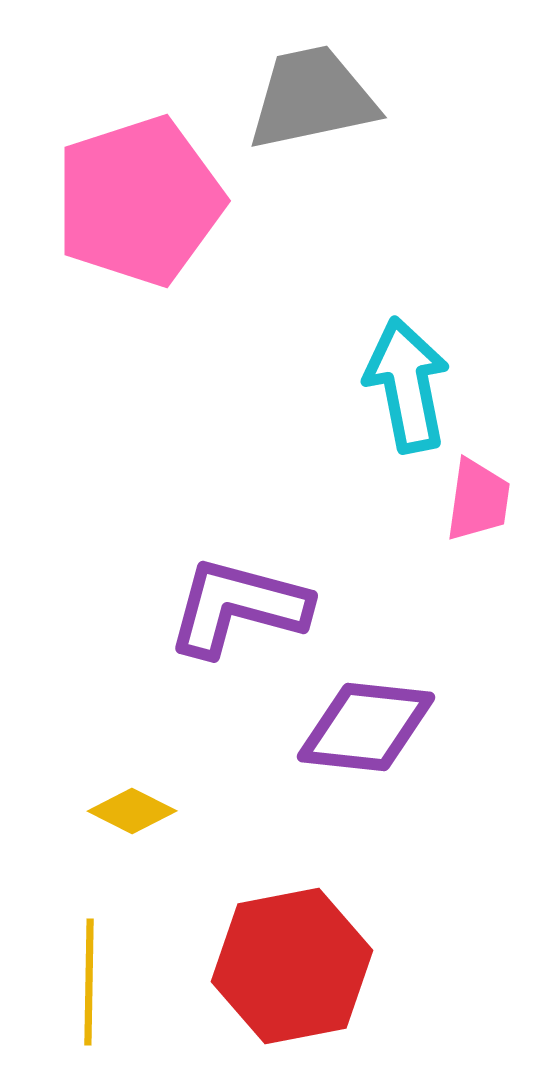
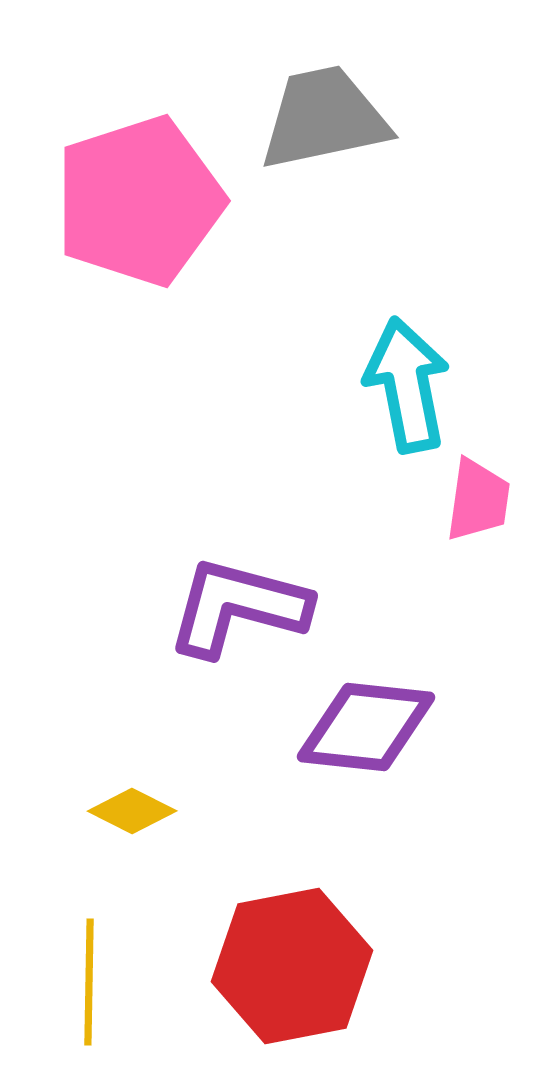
gray trapezoid: moved 12 px right, 20 px down
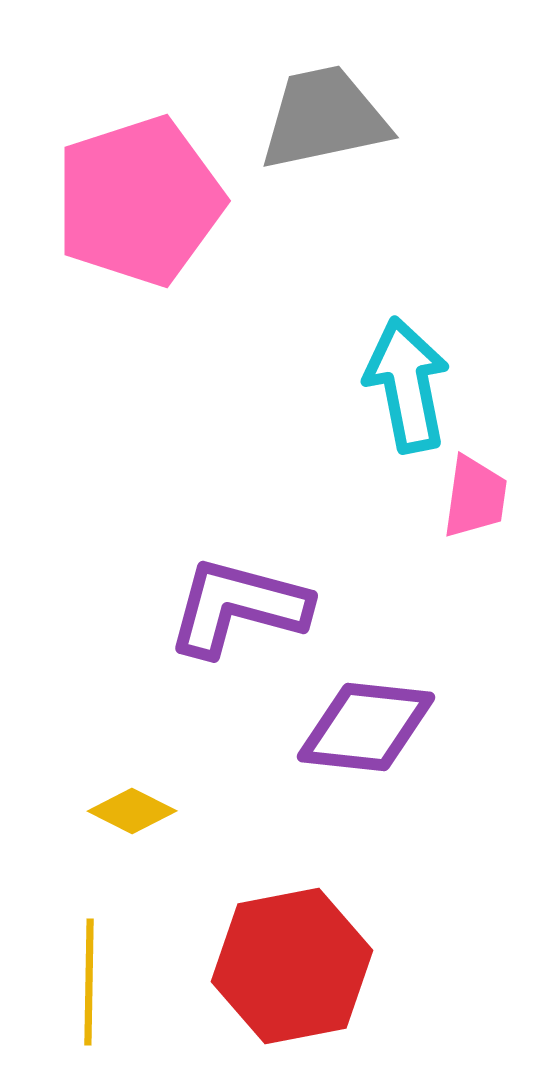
pink trapezoid: moved 3 px left, 3 px up
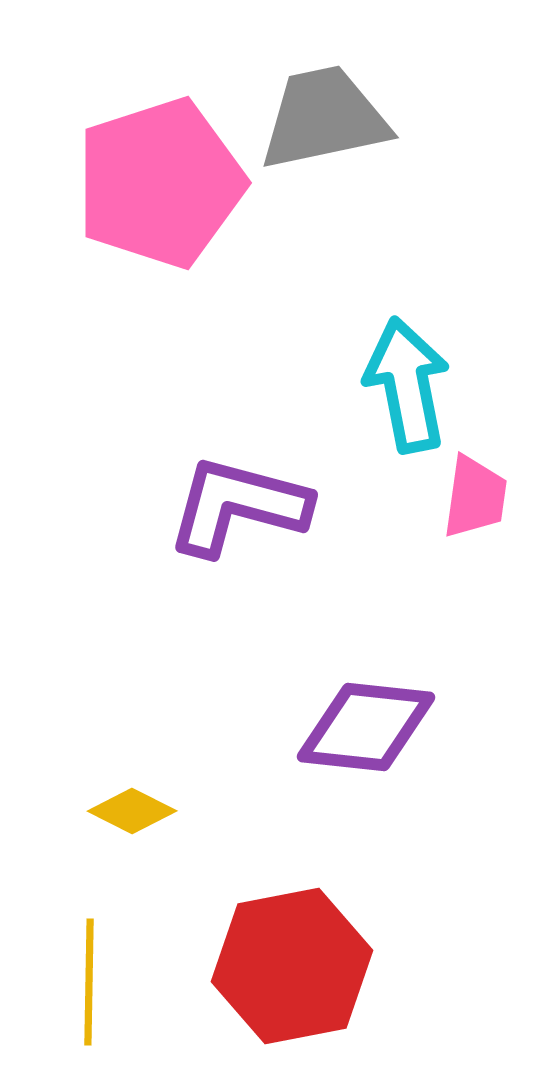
pink pentagon: moved 21 px right, 18 px up
purple L-shape: moved 101 px up
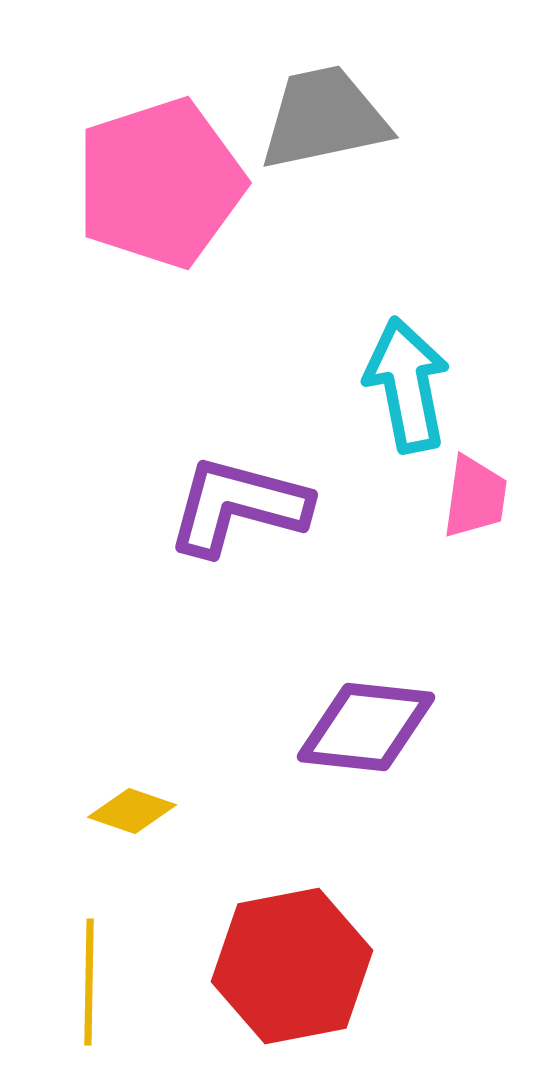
yellow diamond: rotated 8 degrees counterclockwise
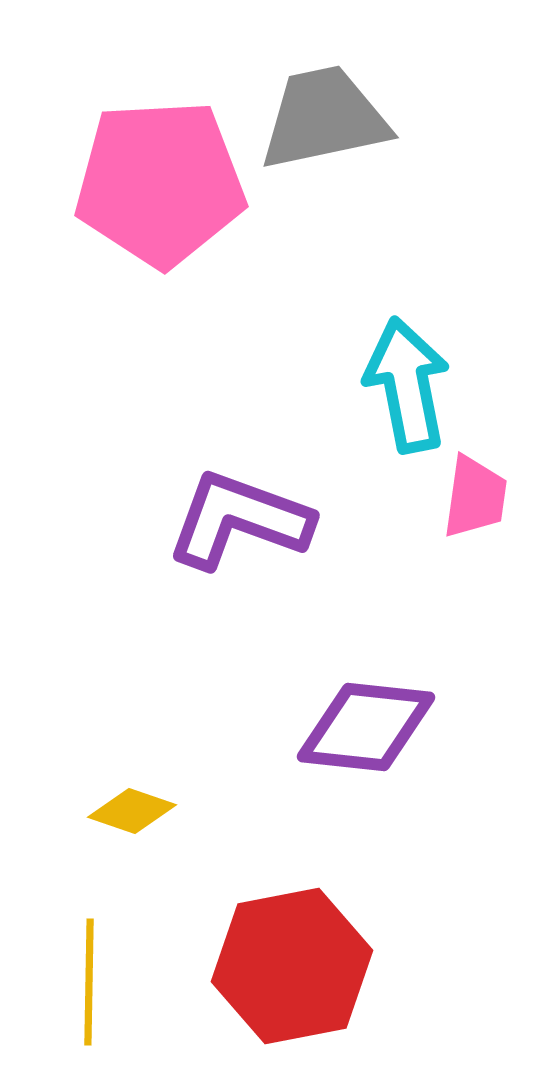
pink pentagon: rotated 15 degrees clockwise
purple L-shape: moved 1 px right, 14 px down; rotated 5 degrees clockwise
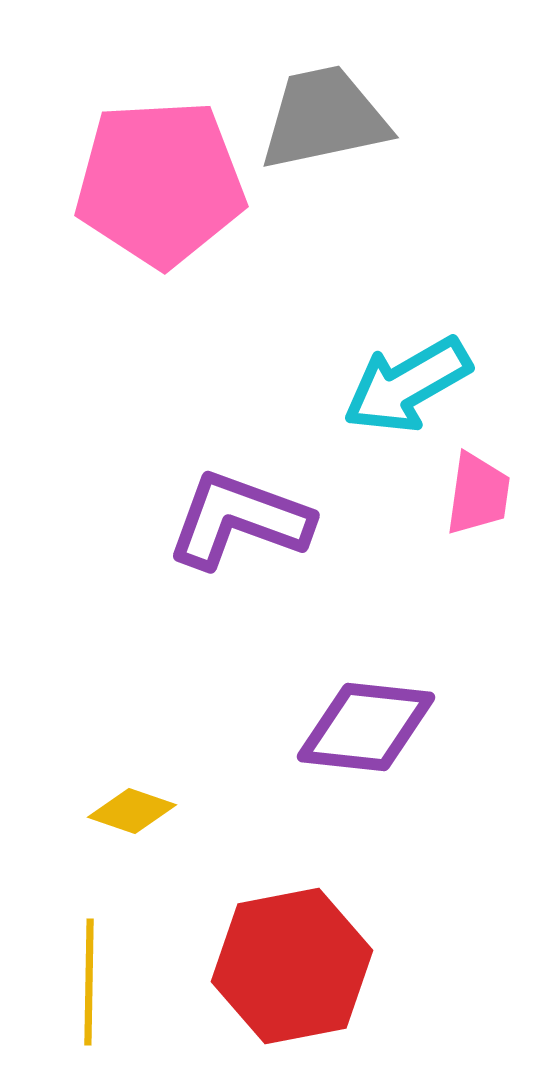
cyan arrow: rotated 109 degrees counterclockwise
pink trapezoid: moved 3 px right, 3 px up
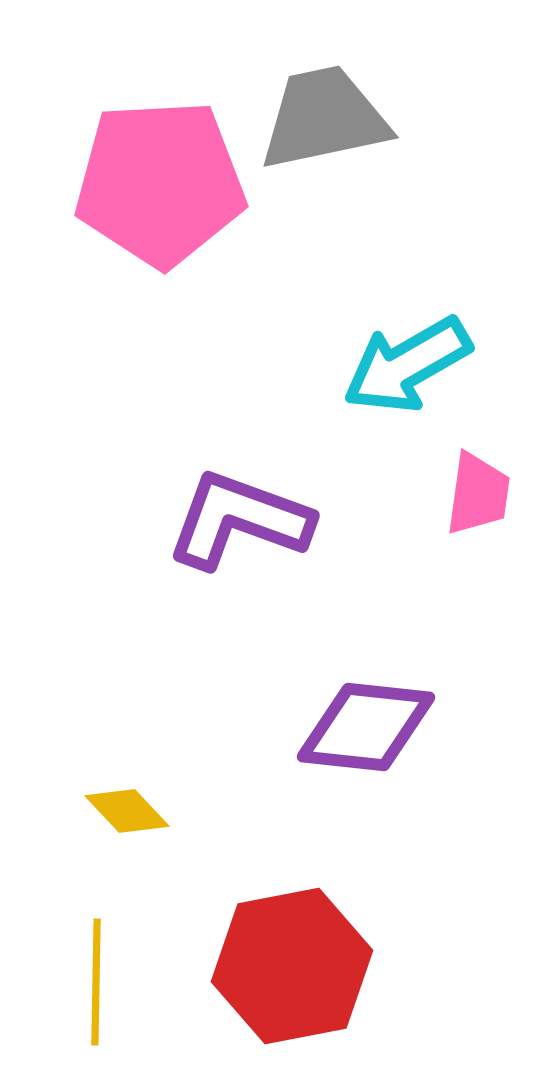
cyan arrow: moved 20 px up
yellow diamond: moved 5 px left; rotated 28 degrees clockwise
yellow line: moved 7 px right
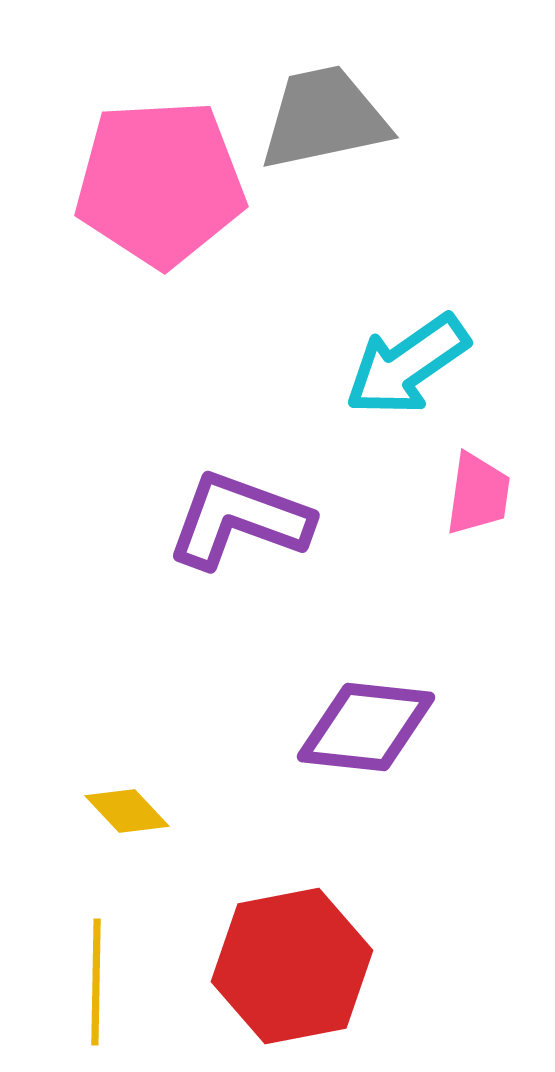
cyan arrow: rotated 5 degrees counterclockwise
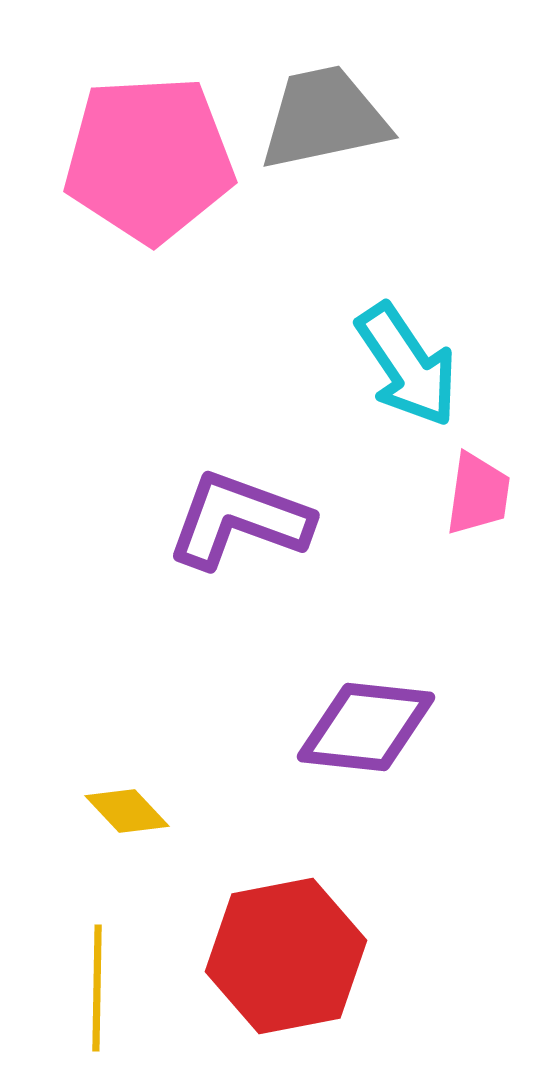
pink pentagon: moved 11 px left, 24 px up
cyan arrow: rotated 89 degrees counterclockwise
red hexagon: moved 6 px left, 10 px up
yellow line: moved 1 px right, 6 px down
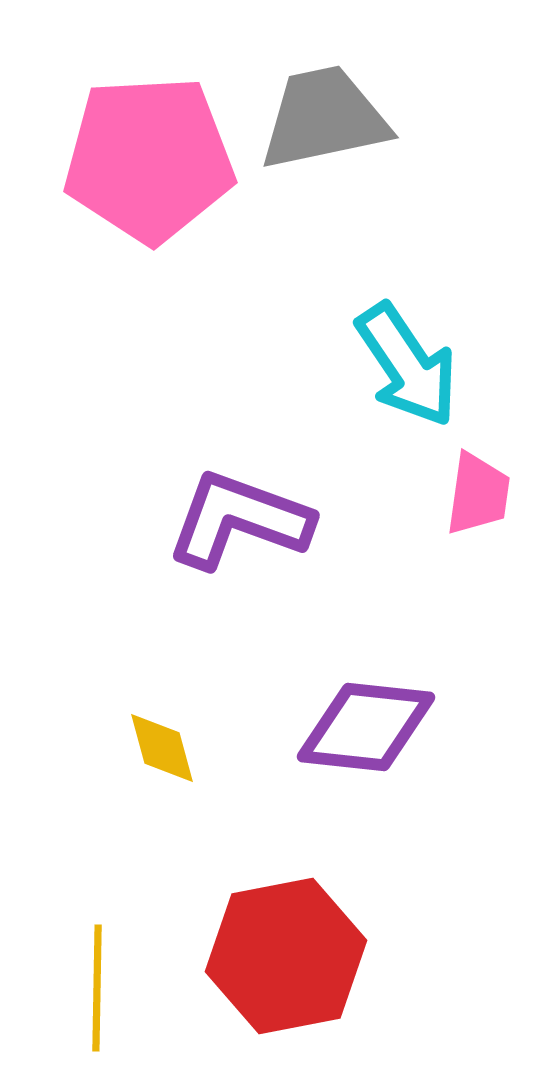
yellow diamond: moved 35 px right, 63 px up; rotated 28 degrees clockwise
